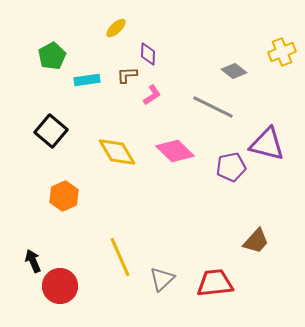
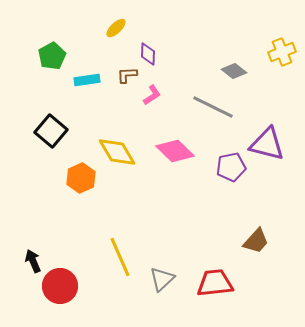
orange hexagon: moved 17 px right, 18 px up
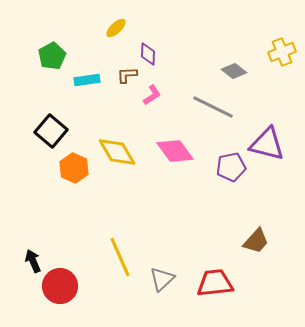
pink diamond: rotated 9 degrees clockwise
orange hexagon: moved 7 px left, 10 px up; rotated 12 degrees counterclockwise
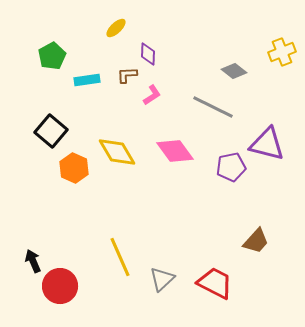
red trapezoid: rotated 33 degrees clockwise
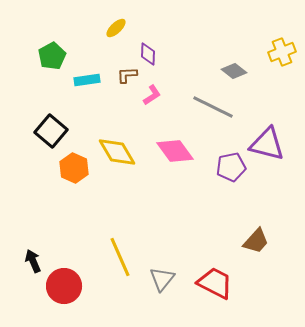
gray triangle: rotated 8 degrees counterclockwise
red circle: moved 4 px right
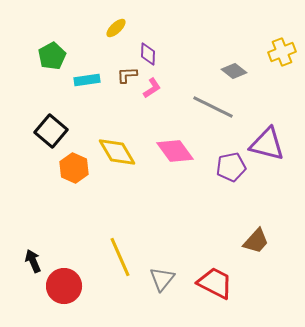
pink L-shape: moved 7 px up
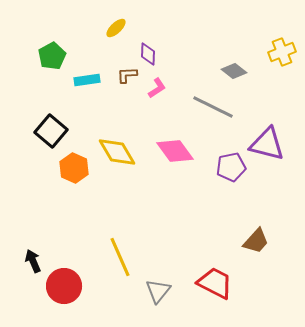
pink L-shape: moved 5 px right
gray triangle: moved 4 px left, 12 px down
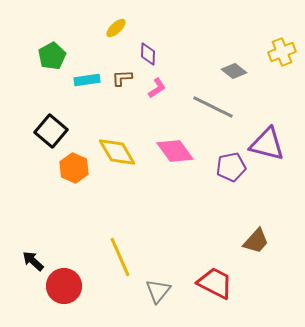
brown L-shape: moved 5 px left, 3 px down
black arrow: rotated 25 degrees counterclockwise
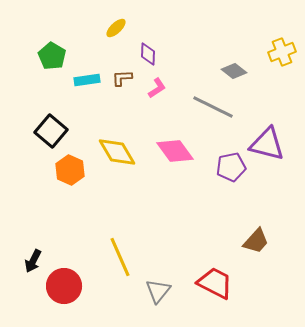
green pentagon: rotated 12 degrees counterclockwise
orange hexagon: moved 4 px left, 2 px down
black arrow: rotated 105 degrees counterclockwise
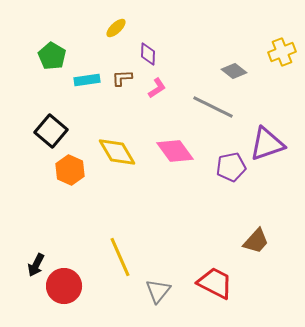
purple triangle: rotated 33 degrees counterclockwise
black arrow: moved 3 px right, 4 px down
